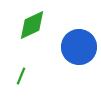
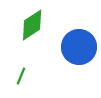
green diamond: rotated 8 degrees counterclockwise
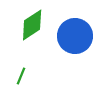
blue circle: moved 4 px left, 11 px up
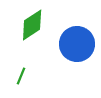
blue circle: moved 2 px right, 8 px down
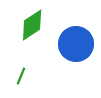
blue circle: moved 1 px left
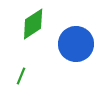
green diamond: moved 1 px right, 1 px up
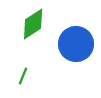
green line: moved 2 px right
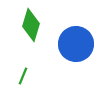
green diamond: moved 2 px left, 1 px down; rotated 40 degrees counterclockwise
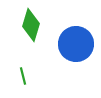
green line: rotated 36 degrees counterclockwise
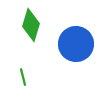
green line: moved 1 px down
